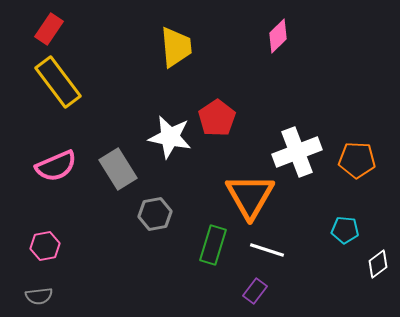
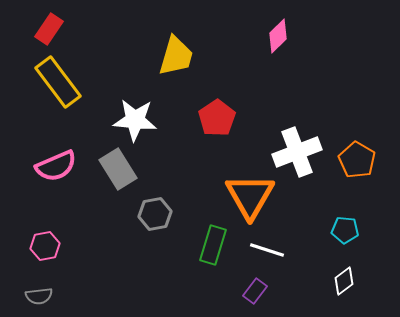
yellow trapezoid: moved 9 px down; rotated 21 degrees clockwise
white star: moved 35 px left, 17 px up; rotated 6 degrees counterclockwise
orange pentagon: rotated 27 degrees clockwise
white diamond: moved 34 px left, 17 px down
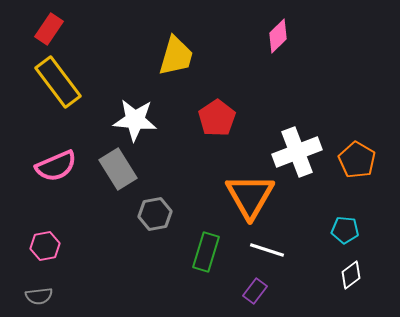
green rectangle: moved 7 px left, 7 px down
white diamond: moved 7 px right, 6 px up
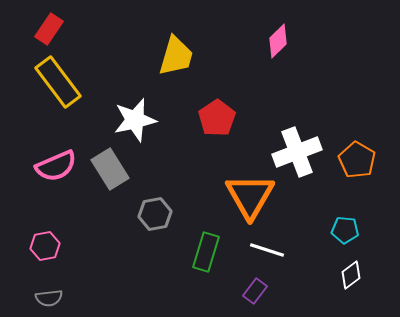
pink diamond: moved 5 px down
white star: rotated 18 degrees counterclockwise
gray rectangle: moved 8 px left
gray semicircle: moved 10 px right, 2 px down
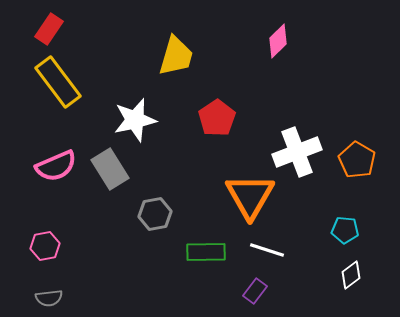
green rectangle: rotated 72 degrees clockwise
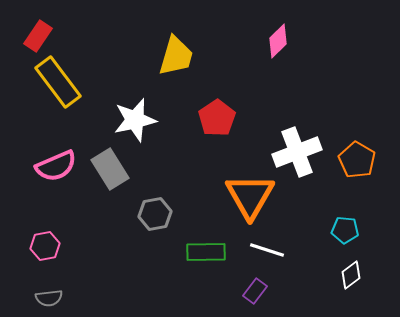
red rectangle: moved 11 px left, 7 px down
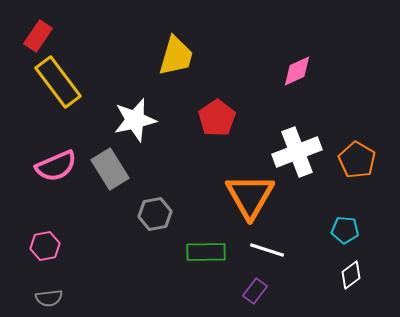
pink diamond: moved 19 px right, 30 px down; rotated 20 degrees clockwise
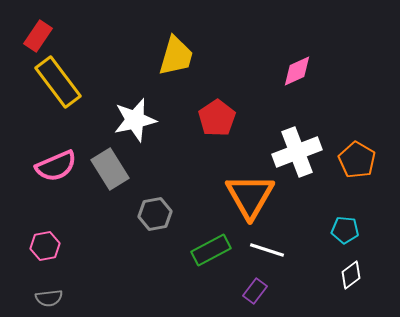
green rectangle: moved 5 px right, 2 px up; rotated 27 degrees counterclockwise
